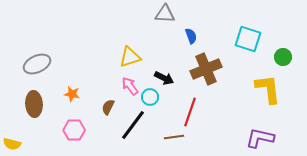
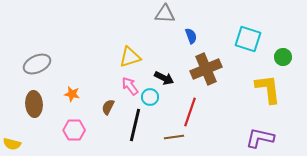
black line: moved 2 px right; rotated 24 degrees counterclockwise
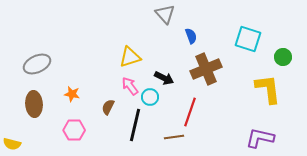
gray triangle: rotated 45 degrees clockwise
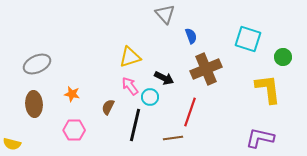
brown line: moved 1 px left, 1 px down
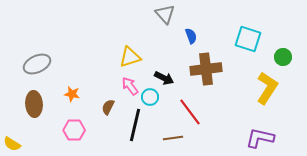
brown cross: rotated 16 degrees clockwise
yellow L-shape: moved 1 px left, 1 px up; rotated 40 degrees clockwise
red line: rotated 56 degrees counterclockwise
yellow semicircle: rotated 18 degrees clockwise
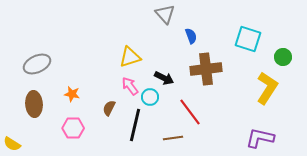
brown semicircle: moved 1 px right, 1 px down
pink hexagon: moved 1 px left, 2 px up
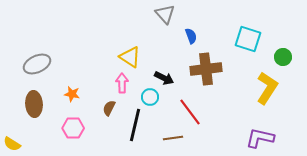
yellow triangle: rotated 50 degrees clockwise
pink arrow: moved 8 px left, 3 px up; rotated 36 degrees clockwise
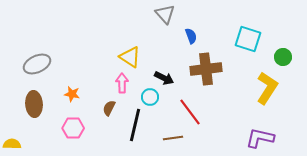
yellow semicircle: rotated 150 degrees clockwise
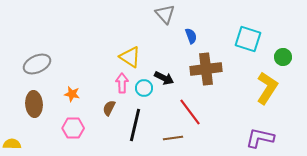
cyan circle: moved 6 px left, 9 px up
